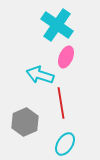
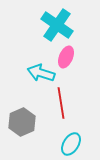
cyan arrow: moved 1 px right, 2 px up
gray hexagon: moved 3 px left
cyan ellipse: moved 6 px right
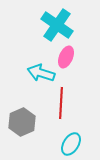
red line: rotated 12 degrees clockwise
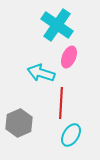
pink ellipse: moved 3 px right
gray hexagon: moved 3 px left, 1 px down
cyan ellipse: moved 9 px up
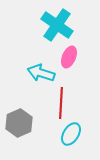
cyan ellipse: moved 1 px up
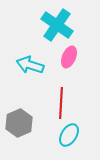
cyan arrow: moved 11 px left, 8 px up
cyan ellipse: moved 2 px left, 1 px down
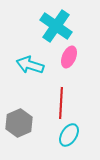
cyan cross: moved 1 px left, 1 px down
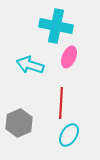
cyan cross: rotated 24 degrees counterclockwise
